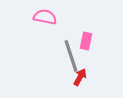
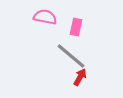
pink rectangle: moved 10 px left, 14 px up
gray line: rotated 32 degrees counterclockwise
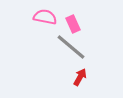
pink rectangle: moved 3 px left, 3 px up; rotated 36 degrees counterclockwise
gray line: moved 9 px up
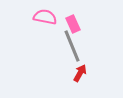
gray line: moved 1 px right, 1 px up; rotated 28 degrees clockwise
red arrow: moved 4 px up
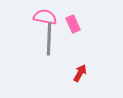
gray line: moved 23 px left, 7 px up; rotated 24 degrees clockwise
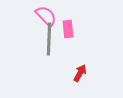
pink semicircle: moved 1 px right, 1 px up; rotated 35 degrees clockwise
pink rectangle: moved 5 px left, 5 px down; rotated 18 degrees clockwise
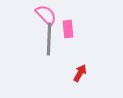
pink semicircle: moved 1 px up
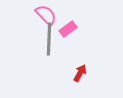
pink rectangle: rotated 60 degrees clockwise
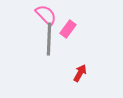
pink rectangle: rotated 18 degrees counterclockwise
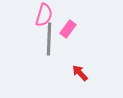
pink semicircle: moved 2 px left; rotated 60 degrees clockwise
red arrow: rotated 72 degrees counterclockwise
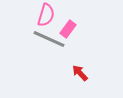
pink semicircle: moved 2 px right
gray line: rotated 68 degrees counterclockwise
